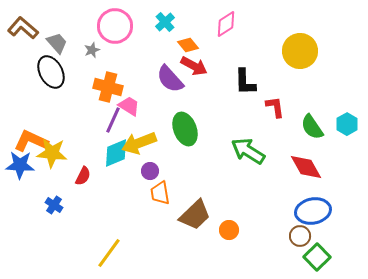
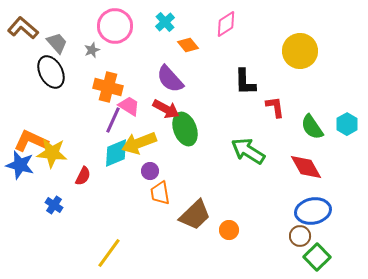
red arrow: moved 28 px left, 43 px down
blue star: rotated 12 degrees clockwise
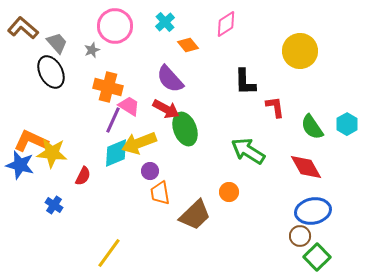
orange circle: moved 38 px up
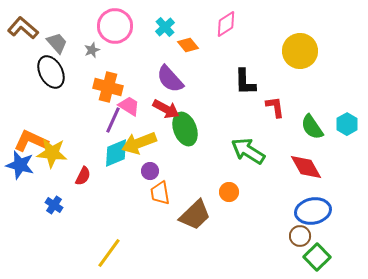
cyan cross: moved 5 px down
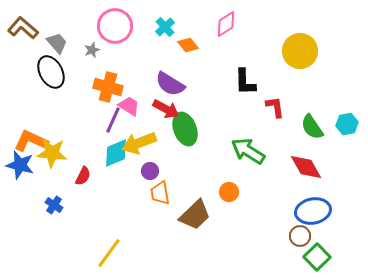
purple semicircle: moved 5 px down; rotated 16 degrees counterclockwise
cyan hexagon: rotated 20 degrees clockwise
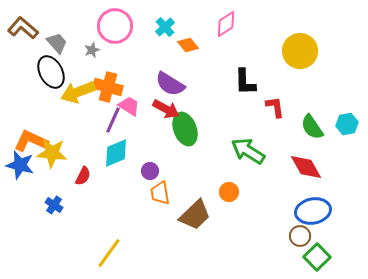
yellow arrow: moved 61 px left, 51 px up
